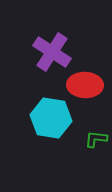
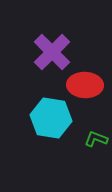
purple cross: rotated 12 degrees clockwise
green L-shape: rotated 15 degrees clockwise
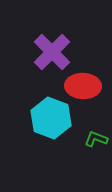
red ellipse: moved 2 px left, 1 px down
cyan hexagon: rotated 12 degrees clockwise
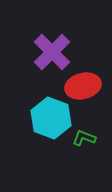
red ellipse: rotated 16 degrees counterclockwise
green L-shape: moved 12 px left, 1 px up
